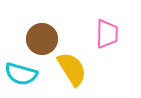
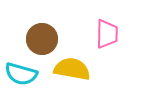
yellow semicircle: rotated 48 degrees counterclockwise
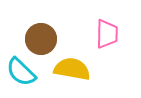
brown circle: moved 1 px left
cyan semicircle: moved 2 px up; rotated 28 degrees clockwise
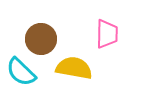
yellow semicircle: moved 2 px right, 1 px up
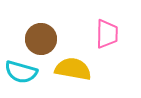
yellow semicircle: moved 1 px left, 1 px down
cyan semicircle: rotated 28 degrees counterclockwise
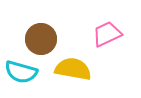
pink trapezoid: rotated 116 degrees counterclockwise
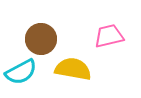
pink trapezoid: moved 2 px right, 2 px down; rotated 12 degrees clockwise
cyan semicircle: rotated 44 degrees counterclockwise
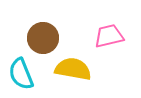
brown circle: moved 2 px right, 1 px up
cyan semicircle: moved 2 px down; rotated 96 degrees clockwise
